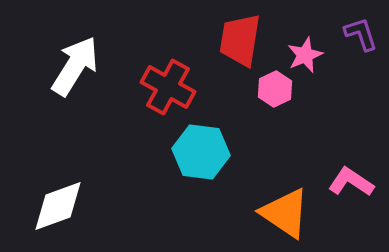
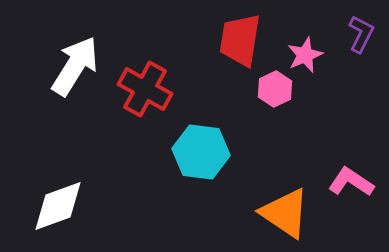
purple L-shape: rotated 45 degrees clockwise
red cross: moved 23 px left, 2 px down
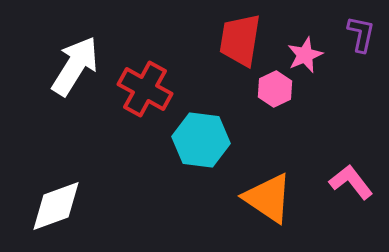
purple L-shape: rotated 15 degrees counterclockwise
cyan hexagon: moved 12 px up
pink L-shape: rotated 18 degrees clockwise
white diamond: moved 2 px left
orange triangle: moved 17 px left, 15 px up
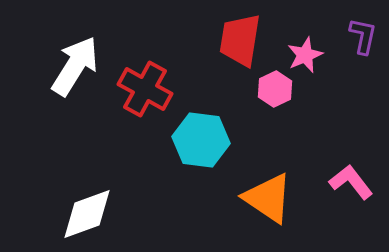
purple L-shape: moved 2 px right, 2 px down
white diamond: moved 31 px right, 8 px down
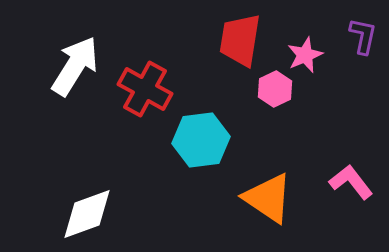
cyan hexagon: rotated 14 degrees counterclockwise
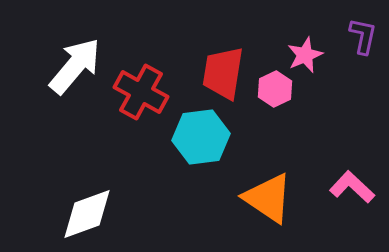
red trapezoid: moved 17 px left, 33 px down
white arrow: rotated 8 degrees clockwise
red cross: moved 4 px left, 3 px down
cyan hexagon: moved 3 px up
pink L-shape: moved 1 px right, 5 px down; rotated 9 degrees counterclockwise
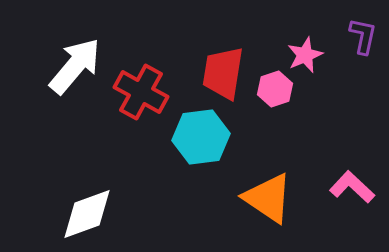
pink hexagon: rotated 8 degrees clockwise
